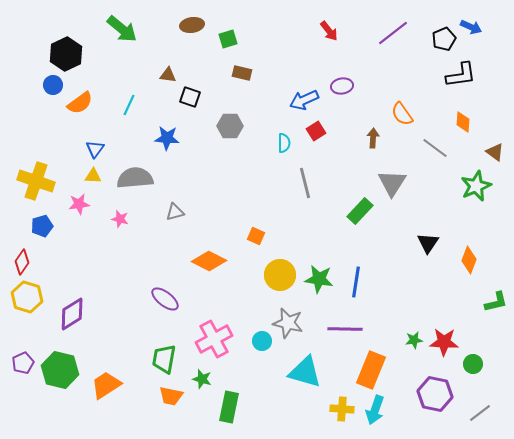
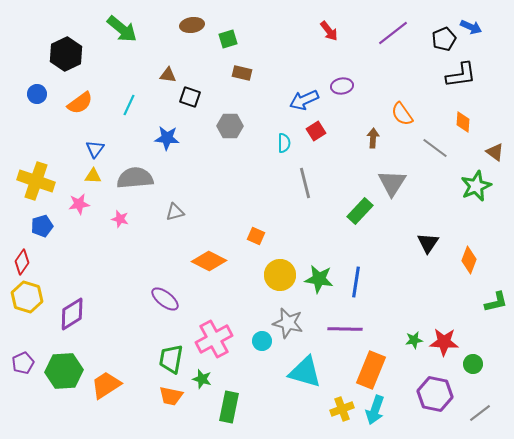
blue circle at (53, 85): moved 16 px left, 9 px down
green trapezoid at (164, 359): moved 7 px right
green hexagon at (60, 370): moved 4 px right, 1 px down; rotated 18 degrees counterclockwise
yellow cross at (342, 409): rotated 25 degrees counterclockwise
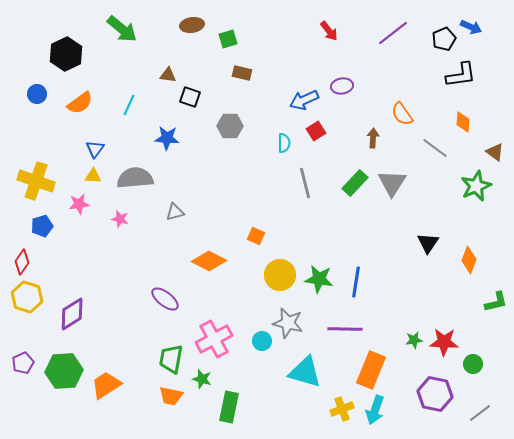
green rectangle at (360, 211): moved 5 px left, 28 px up
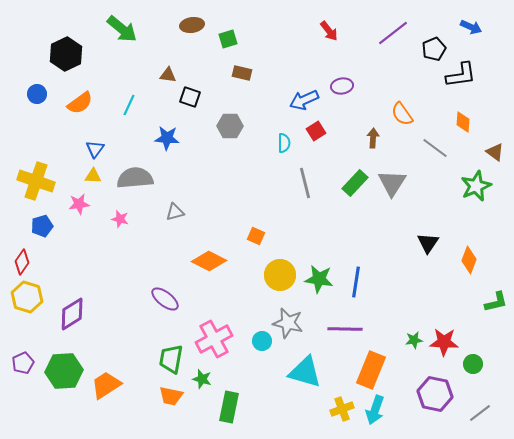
black pentagon at (444, 39): moved 10 px left, 10 px down
